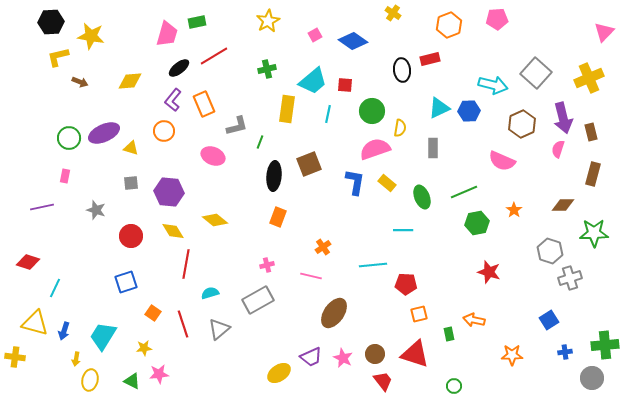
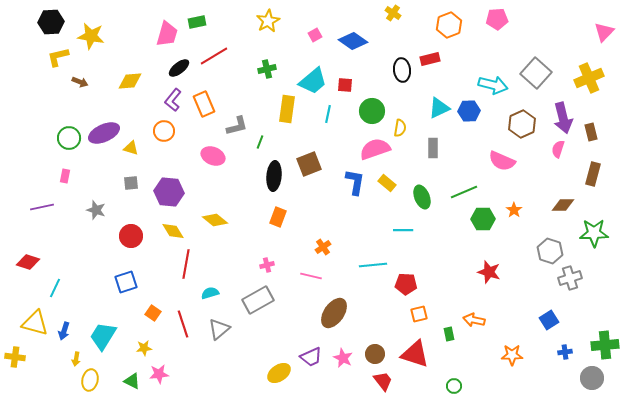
green hexagon at (477, 223): moved 6 px right, 4 px up; rotated 10 degrees clockwise
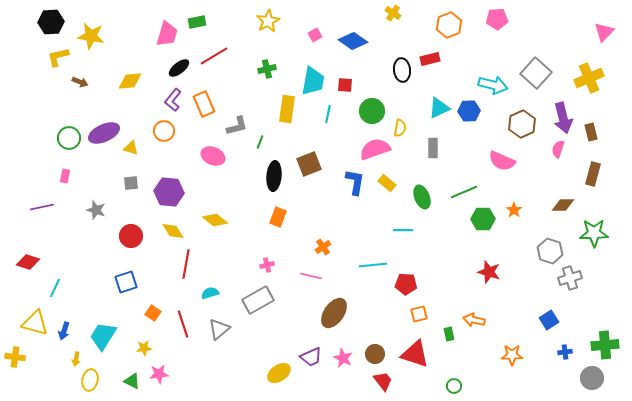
cyan trapezoid at (313, 81): rotated 40 degrees counterclockwise
